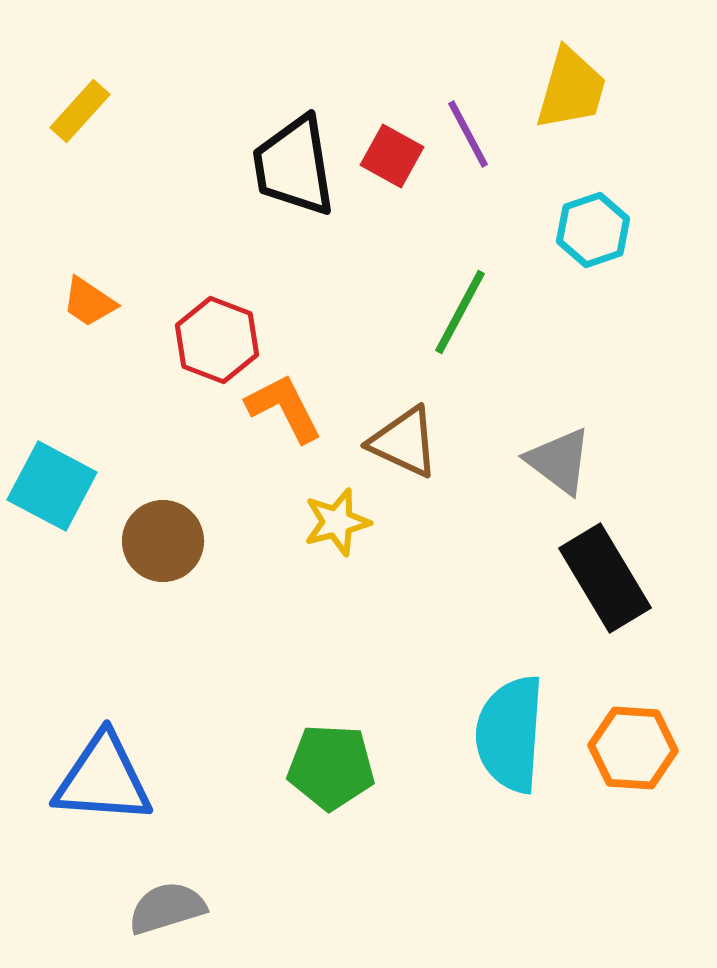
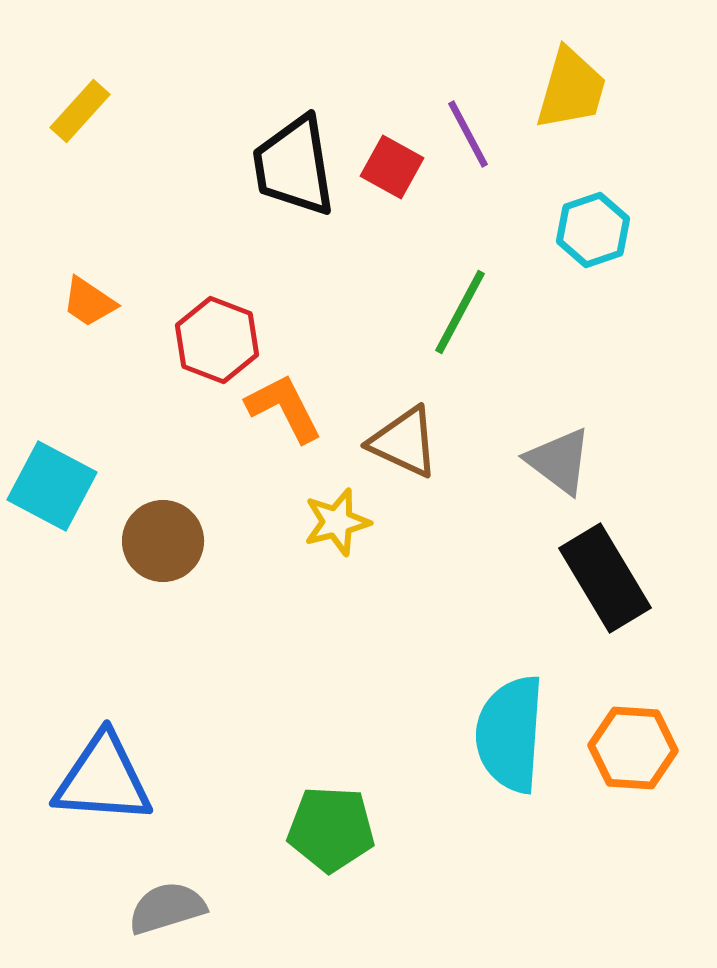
red square: moved 11 px down
green pentagon: moved 62 px down
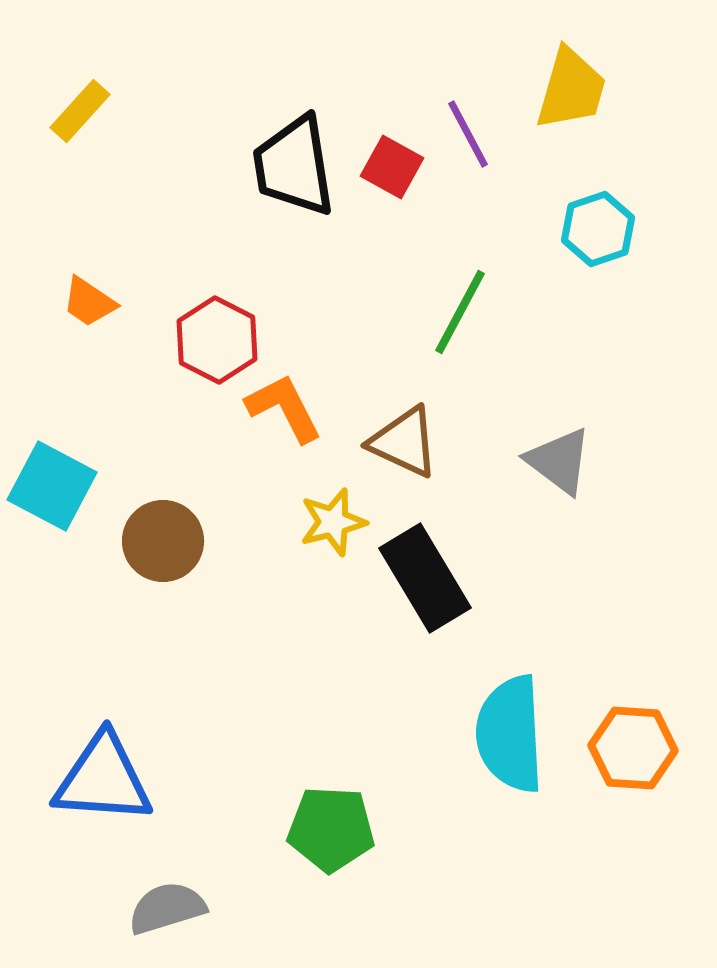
cyan hexagon: moved 5 px right, 1 px up
red hexagon: rotated 6 degrees clockwise
yellow star: moved 4 px left
black rectangle: moved 180 px left
cyan semicircle: rotated 7 degrees counterclockwise
